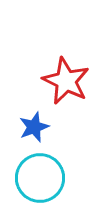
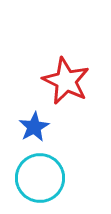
blue star: rotated 8 degrees counterclockwise
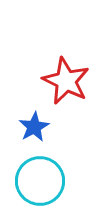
cyan circle: moved 3 px down
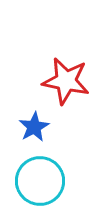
red star: rotated 15 degrees counterclockwise
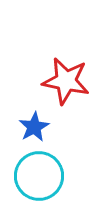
cyan circle: moved 1 px left, 5 px up
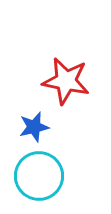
blue star: rotated 16 degrees clockwise
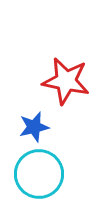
cyan circle: moved 2 px up
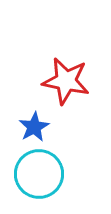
blue star: rotated 16 degrees counterclockwise
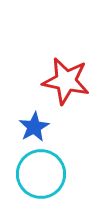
cyan circle: moved 2 px right
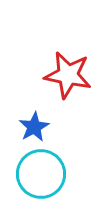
red star: moved 2 px right, 6 px up
